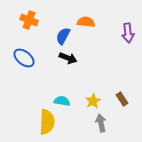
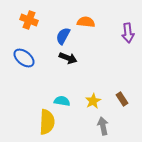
gray arrow: moved 2 px right, 3 px down
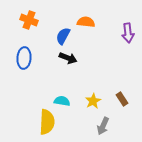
blue ellipse: rotated 55 degrees clockwise
gray arrow: rotated 144 degrees counterclockwise
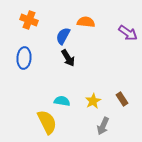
purple arrow: rotated 48 degrees counterclockwise
black arrow: rotated 36 degrees clockwise
yellow semicircle: rotated 30 degrees counterclockwise
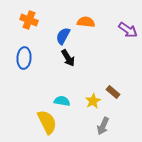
purple arrow: moved 3 px up
brown rectangle: moved 9 px left, 7 px up; rotated 16 degrees counterclockwise
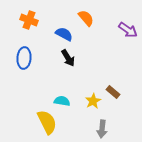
orange semicircle: moved 4 px up; rotated 42 degrees clockwise
blue semicircle: moved 1 px right, 2 px up; rotated 90 degrees clockwise
gray arrow: moved 1 px left, 3 px down; rotated 18 degrees counterclockwise
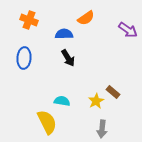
orange semicircle: rotated 96 degrees clockwise
blue semicircle: rotated 30 degrees counterclockwise
yellow star: moved 3 px right
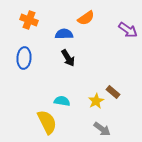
gray arrow: rotated 60 degrees counterclockwise
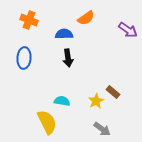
black arrow: rotated 24 degrees clockwise
